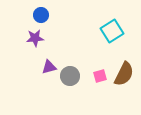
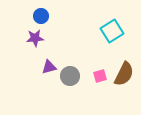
blue circle: moved 1 px down
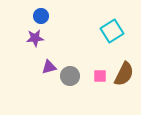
pink square: rotated 16 degrees clockwise
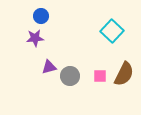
cyan square: rotated 15 degrees counterclockwise
